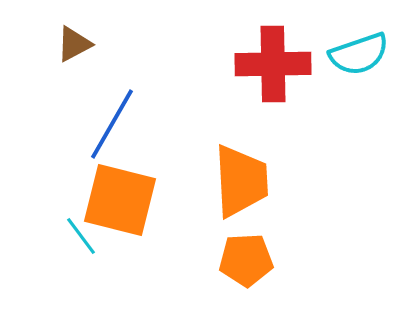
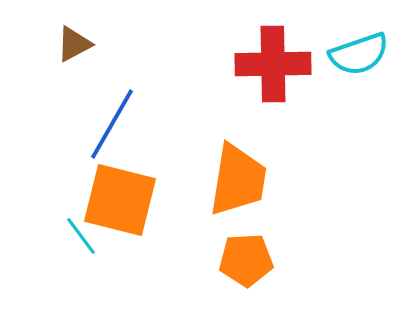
orange trapezoid: moved 3 px left, 1 px up; rotated 12 degrees clockwise
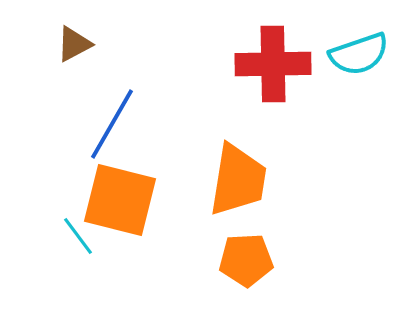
cyan line: moved 3 px left
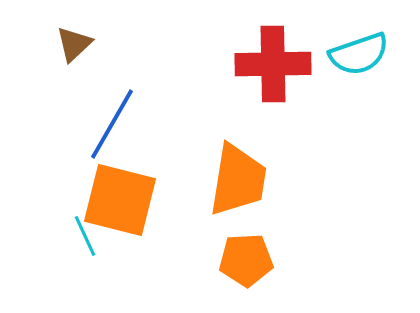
brown triangle: rotated 15 degrees counterclockwise
cyan line: moved 7 px right; rotated 12 degrees clockwise
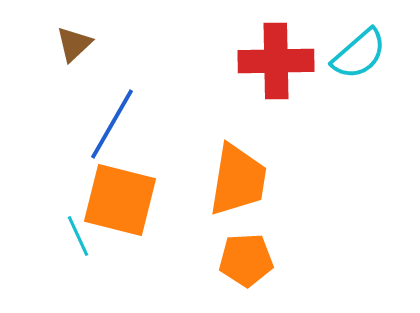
cyan semicircle: rotated 22 degrees counterclockwise
red cross: moved 3 px right, 3 px up
cyan line: moved 7 px left
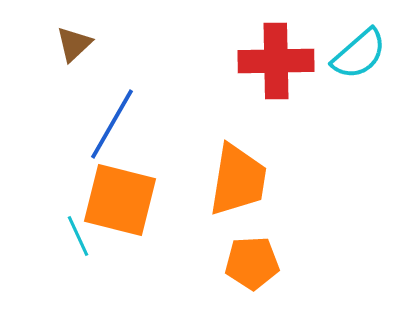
orange pentagon: moved 6 px right, 3 px down
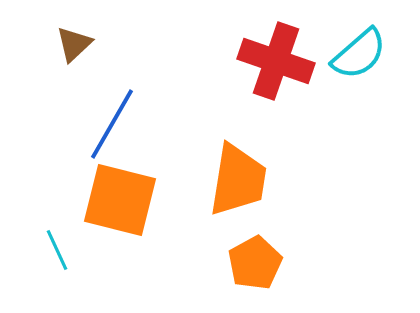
red cross: rotated 20 degrees clockwise
cyan line: moved 21 px left, 14 px down
orange pentagon: moved 3 px right; rotated 26 degrees counterclockwise
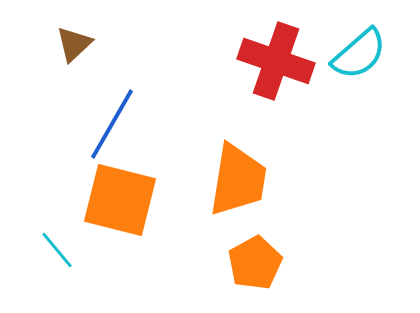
cyan line: rotated 15 degrees counterclockwise
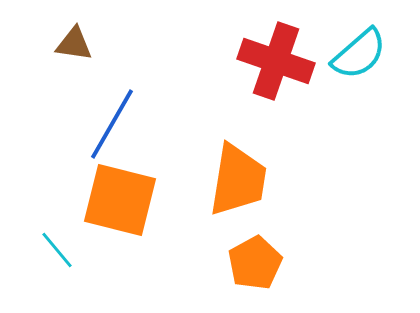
brown triangle: rotated 51 degrees clockwise
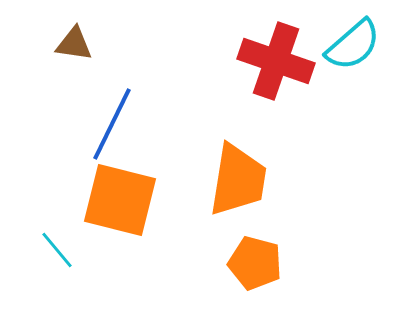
cyan semicircle: moved 6 px left, 9 px up
blue line: rotated 4 degrees counterclockwise
orange pentagon: rotated 28 degrees counterclockwise
